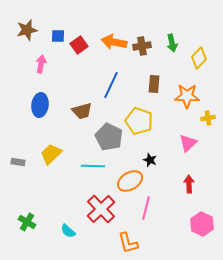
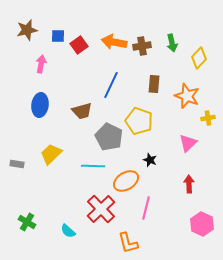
orange star: rotated 20 degrees clockwise
gray rectangle: moved 1 px left, 2 px down
orange ellipse: moved 4 px left
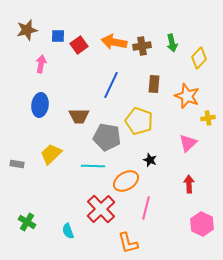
brown trapezoid: moved 3 px left, 5 px down; rotated 15 degrees clockwise
gray pentagon: moved 2 px left; rotated 16 degrees counterclockwise
cyan semicircle: rotated 28 degrees clockwise
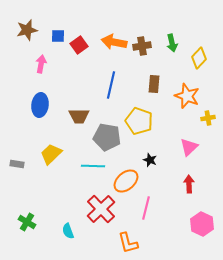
blue line: rotated 12 degrees counterclockwise
pink triangle: moved 1 px right, 4 px down
orange ellipse: rotated 10 degrees counterclockwise
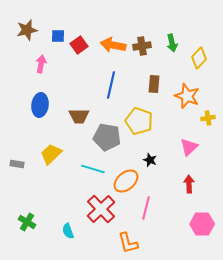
orange arrow: moved 1 px left, 3 px down
cyan line: moved 3 px down; rotated 15 degrees clockwise
pink hexagon: rotated 25 degrees counterclockwise
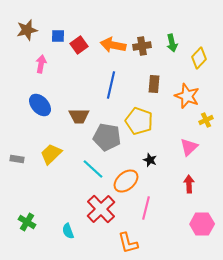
blue ellipse: rotated 50 degrees counterclockwise
yellow cross: moved 2 px left, 2 px down; rotated 16 degrees counterclockwise
gray rectangle: moved 5 px up
cyan line: rotated 25 degrees clockwise
